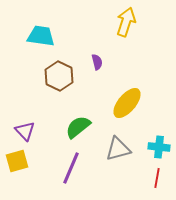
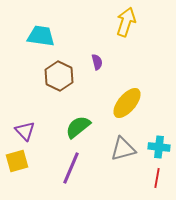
gray triangle: moved 5 px right
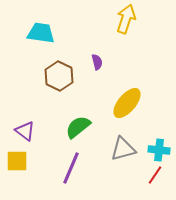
yellow arrow: moved 3 px up
cyan trapezoid: moved 3 px up
purple triangle: rotated 10 degrees counterclockwise
cyan cross: moved 3 px down
yellow square: rotated 15 degrees clockwise
red line: moved 2 px left, 3 px up; rotated 24 degrees clockwise
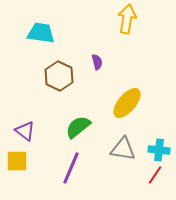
yellow arrow: moved 1 px right; rotated 8 degrees counterclockwise
gray triangle: rotated 24 degrees clockwise
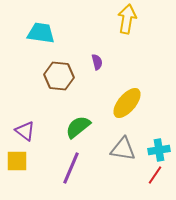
brown hexagon: rotated 20 degrees counterclockwise
cyan cross: rotated 15 degrees counterclockwise
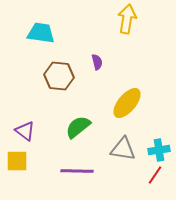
purple line: moved 6 px right, 3 px down; rotated 68 degrees clockwise
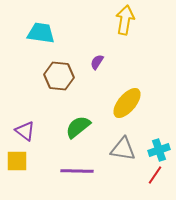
yellow arrow: moved 2 px left, 1 px down
purple semicircle: rotated 133 degrees counterclockwise
cyan cross: rotated 10 degrees counterclockwise
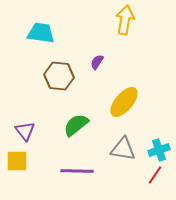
yellow ellipse: moved 3 px left, 1 px up
green semicircle: moved 2 px left, 2 px up
purple triangle: rotated 15 degrees clockwise
